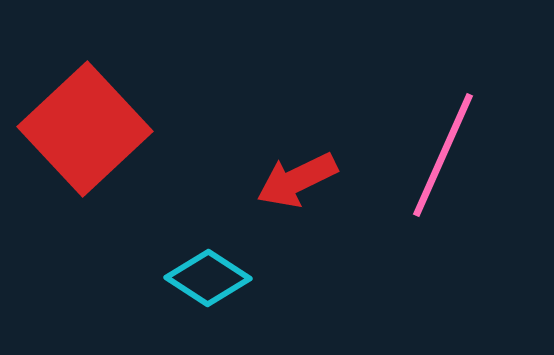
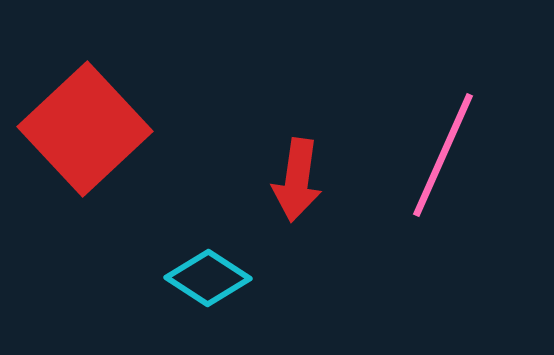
red arrow: rotated 56 degrees counterclockwise
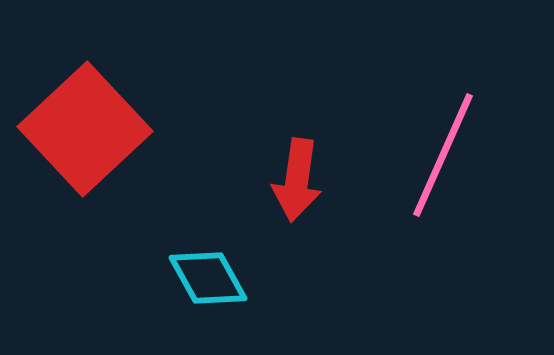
cyan diamond: rotated 28 degrees clockwise
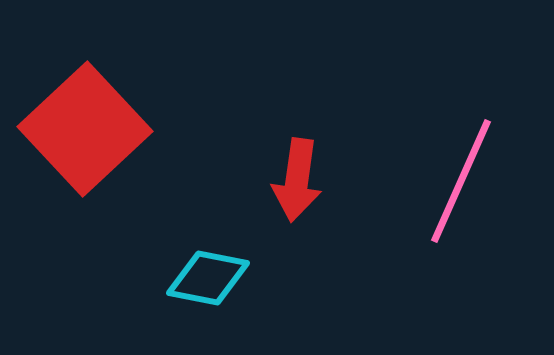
pink line: moved 18 px right, 26 px down
cyan diamond: rotated 50 degrees counterclockwise
